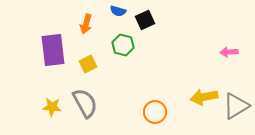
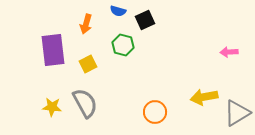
gray triangle: moved 1 px right, 7 px down
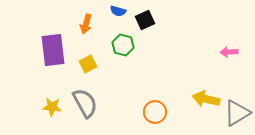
yellow arrow: moved 2 px right, 2 px down; rotated 24 degrees clockwise
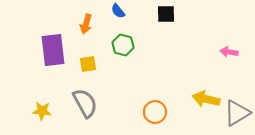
blue semicircle: rotated 35 degrees clockwise
black square: moved 21 px right, 6 px up; rotated 24 degrees clockwise
pink arrow: rotated 12 degrees clockwise
yellow square: rotated 18 degrees clockwise
yellow star: moved 10 px left, 4 px down
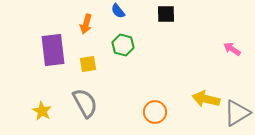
pink arrow: moved 3 px right, 3 px up; rotated 24 degrees clockwise
yellow star: rotated 24 degrees clockwise
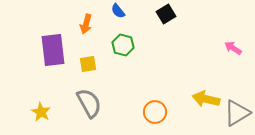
black square: rotated 30 degrees counterclockwise
pink arrow: moved 1 px right, 1 px up
gray semicircle: moved 4 px right
yellow star: moved 1 px left, 1 px down
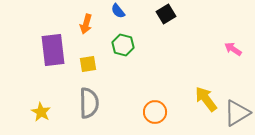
pink arrow: moved 1 px down
yellow arrow: rotated 40 degrees clockwise
gray semicircle: rotated 28 degrees clockwise
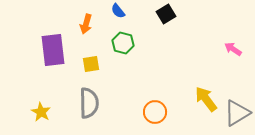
green hexagon: moved 2 px up
yellow square: moved 3 px right
